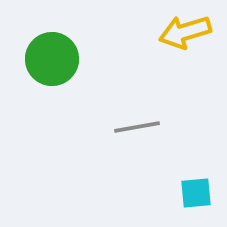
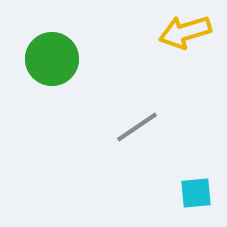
gray line: rotated 24 degrees counterclockwise
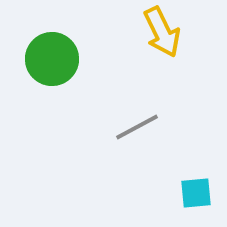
yellow arrow: moved 23 px left; rotated 99 degrees counterclockwise
gray line: rotated 6 degrees clockwise
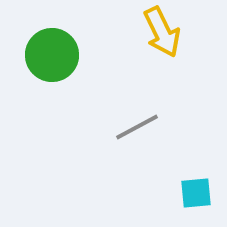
green circle: moved 4 px up
